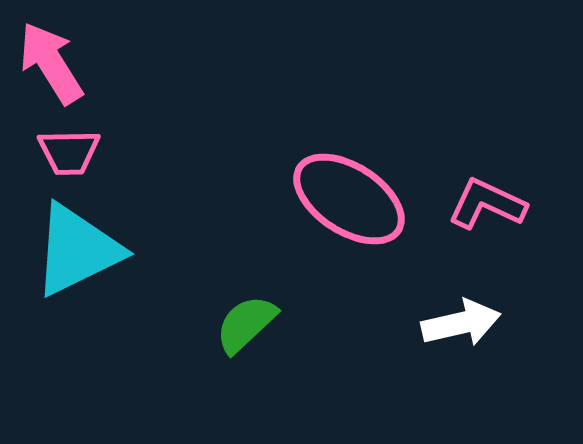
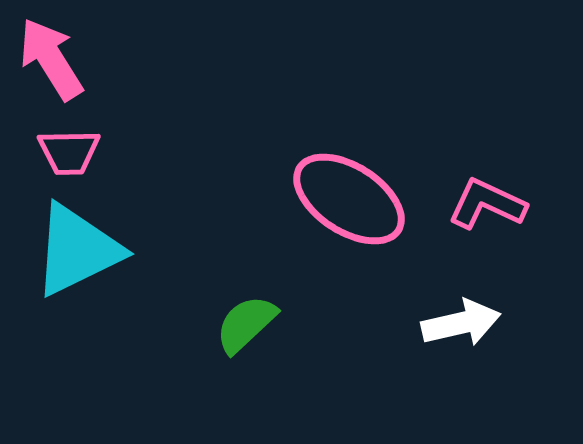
pink arrow: moved 4 px up
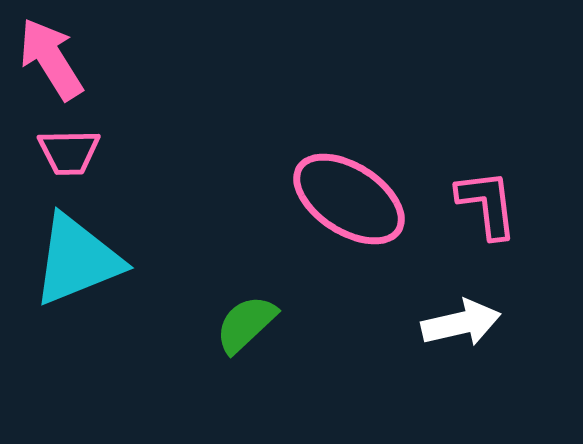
pink L-shape: rotated 58 degrees clockwise
cyan triangle: moved 10 px down; rotated 4 degrees clockwise
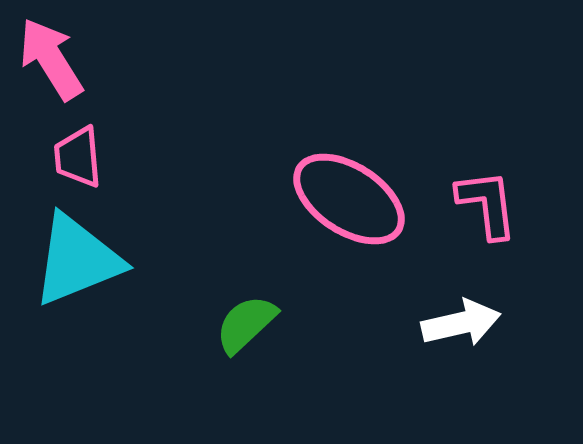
pink trapezoid: moved 9 px right, 5 px down; rotated 86 degrees clockwise
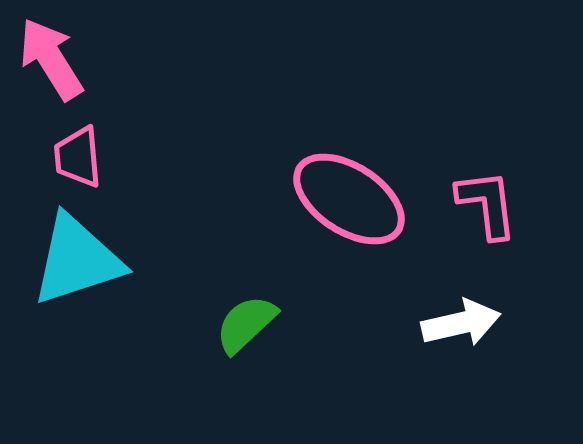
cyan triangle: rotated 4 degrees clockwise
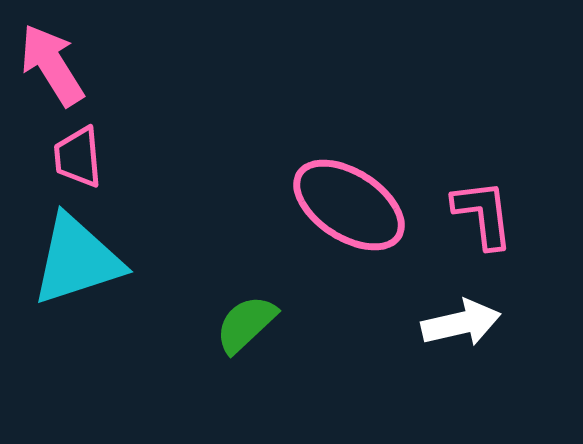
pink arrow: moved 1 px right, 6 px down
pink ellipse: moved 6 px down
pink L-shape: moved 4 px left, 10 px down
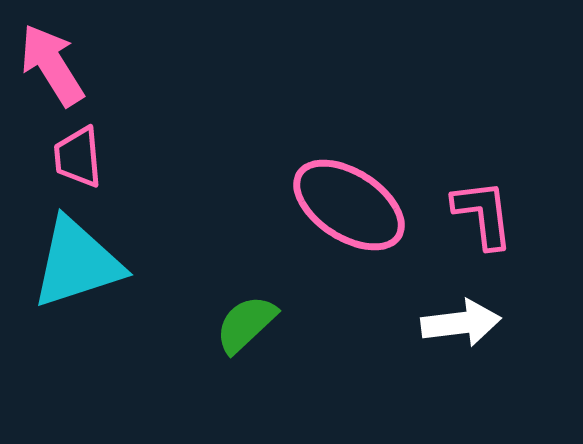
cyan triangle: moved 3 px down
white arrow: rotated 6 degrees clockwise
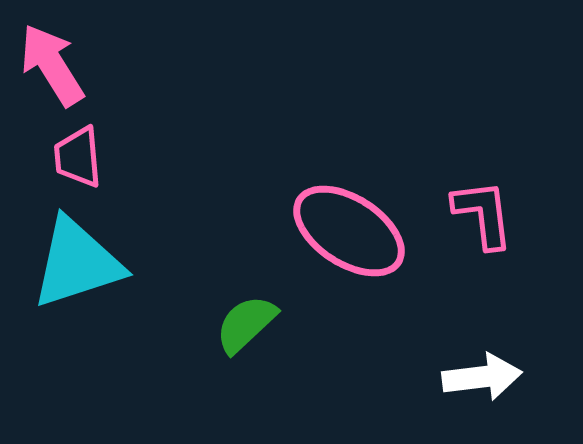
pink ellipse: moved 26 px down
white arrow: moved 21 px right, 54 px down
